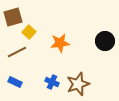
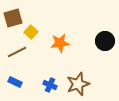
brown square: moved 1 px down
yellow square: moved 2 px right
blue cross: moved 2 px left, 3 px down
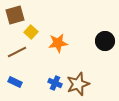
brown square: moved 2 px right, 3 px up
orange star: moved 2 px left
blue cross: moved 5 px right, 2 px up
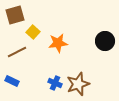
yellow square: moved 2 px right
blue rectangle: moved 3 px left, 1 px up
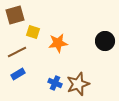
yellow square: rotated 24 degrees counterclockwise
blue rectangle: moved 6 px right, 7 px up; rotated 56 degrees counterclockwise
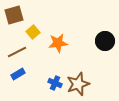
brown square: moved 1 px left
yellow square: rotated 32 degrees clockwise
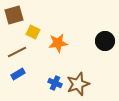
yellow square: rotated 24 degrees counterclockwise
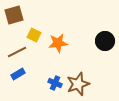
yellow square: moved 1 px right, 3 px down
